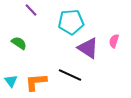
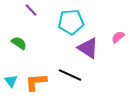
pink semicircle: moved 4 px right, 4 px up; rotated 32 degrees clockwise
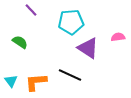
pink semicircle: rotated 32 degrees clockwise
green semicircle: moved 1 px right, 1 px up
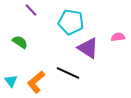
cyan pentagon: rotated 15 degrees clockwise
black line: moved 2 px left, 2 px up
orange L-shape: rotated 35 degrees counterclockwise
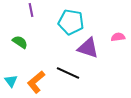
purple line: rotated 32 degrees clockwise
purple triangle: rotated 15 degrees counterclockwise
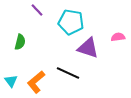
purple line: moved 6 px right; rotated 32 degrees counterclockwise
green semicircle: rotated 70 degrees clockwise
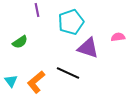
purple line: rotated 32 degrees clockwise
cyan pentagon: rotated 30 degrees counterclockwise
green semicircle: rotated 42 degrees clockwise
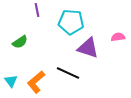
cyan pentagon: rotated 25 degrees clockwise
